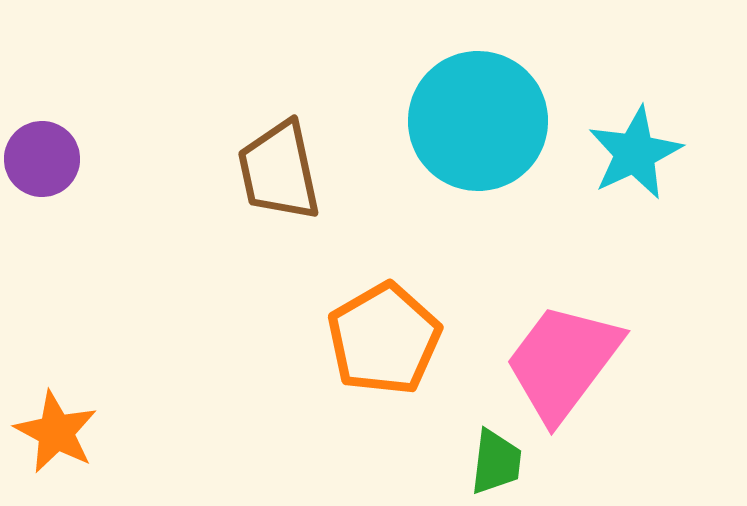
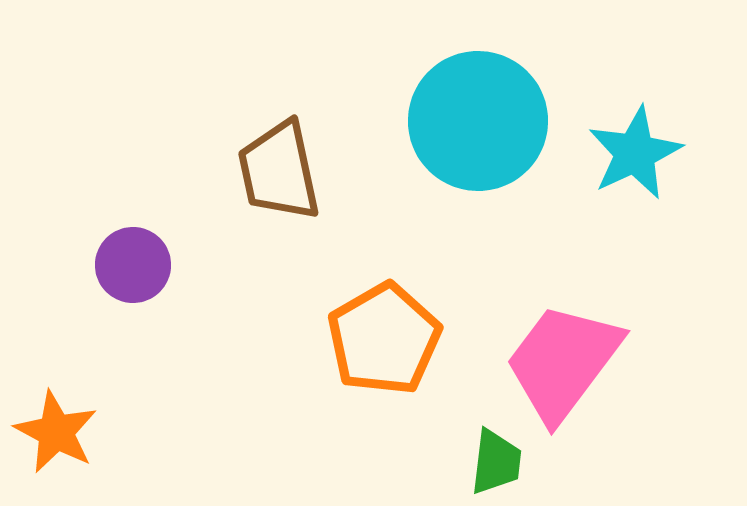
purple circle: moved 91 px right, 106 px down
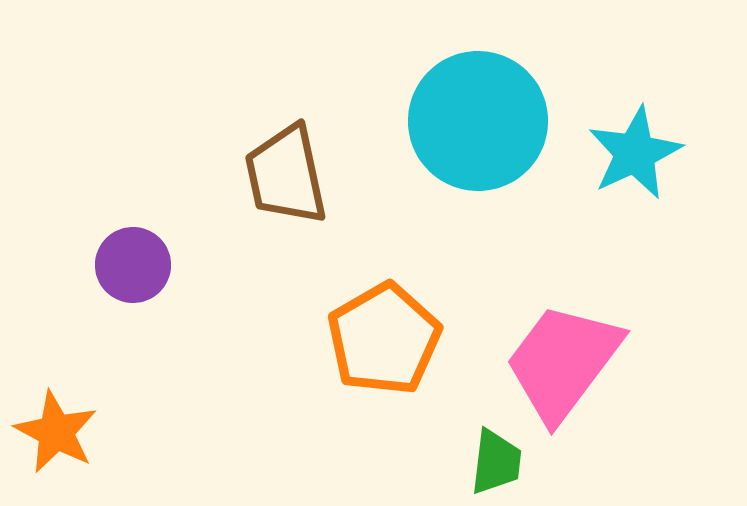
brown trapezoid: moved 7 px right, 4 px down
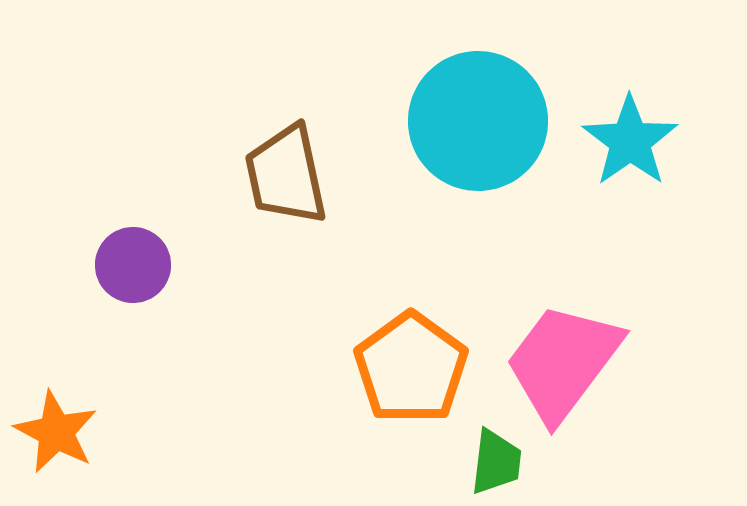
cyan star: moved 5 px left, 12 px up; rotated 10 degrees counterclockwise
orange pentagon: moved 27 px right, 29 px down; rotated 6 degrees counterclockwise
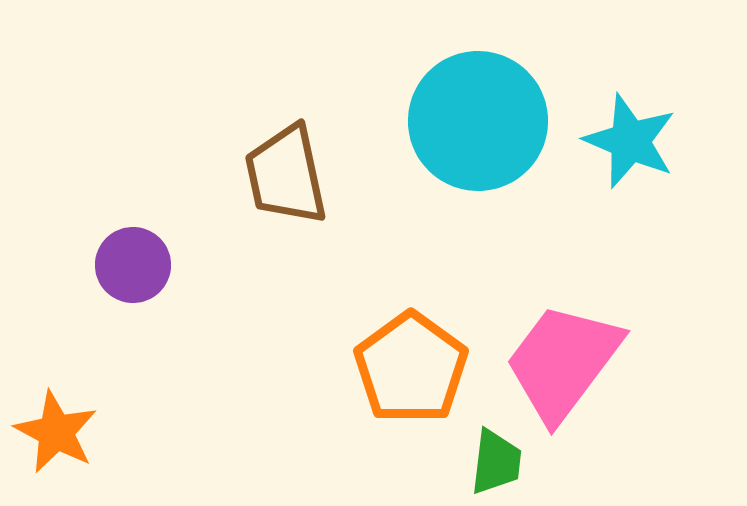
cyan star: rotated 14 degrees counterclockwise
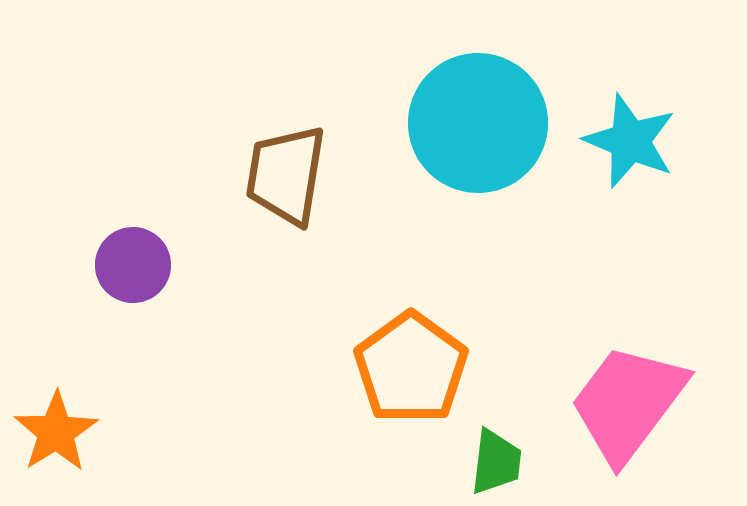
cyan circle: moved 2 px down
brown trapezoid: rotated 21 degrees clockwise
pink trapezoid: moved 65 px right, 41 px down
orange star: rotated 12 degrees clockwise
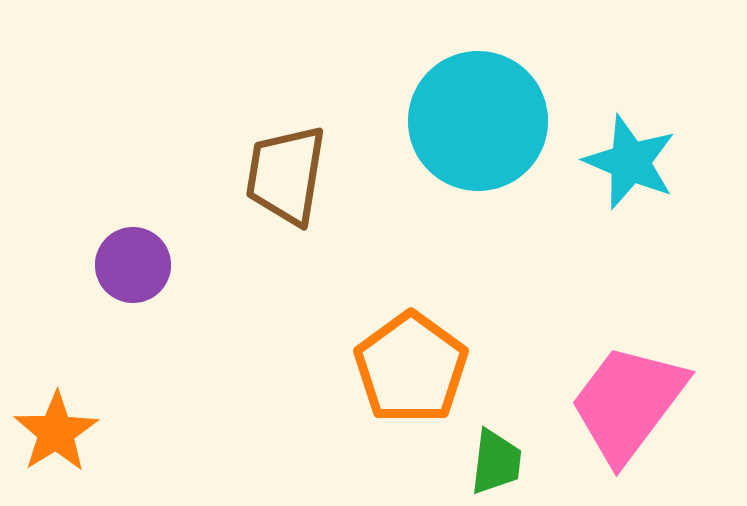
cyan circle: moved 2 px up
cyan star: moved 21 px down
